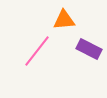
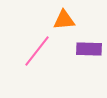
purple rectangle: rotated 25 degrees counterclockwise
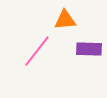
orange triangle: moved 1 px right
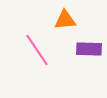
pink line: moved 1 px up; rotated 72 degrees counterclockwise
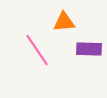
orange triangle: moved 1 px left, 2 px down
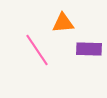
orange triangle: moved 1 px left, 1 px down
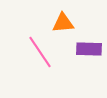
pink line: moved 3 px right, 2 px down
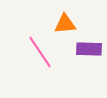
orange triangle: moved 2 px right, 1 px down
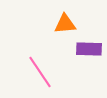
pink line: moved 20 px down
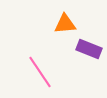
purple rectangle: rotated 20 degrees clockwise
